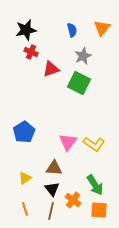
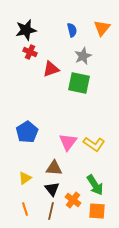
red cross: moved 1 px left
green square: rotated 15 degrees counterclockwise
blue pentagon: moved 3 px right
orange square: moved 2 px left, 1 px down
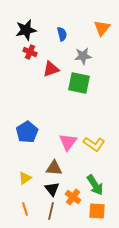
blue semicircle: moved 10 px left, 4 px down
gray star: rotated 18 degrees clockwise
orange cross: moved 3 px up
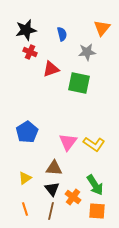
gray star: moved 4 px right, 4 px up
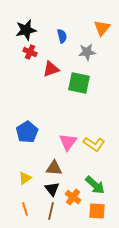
blue semicircle: moved 2 px down
green arrow: rotated 15 degrees counterclockwise
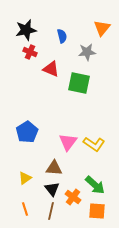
red triangle: rotated 42 degrees clockwise
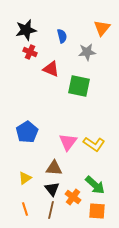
green square: moved 3 px down
brown line: moved 1 px up
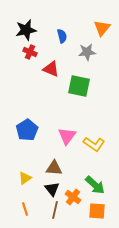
blue pentagon: moved 2 px up
pink triangle: moved 1 px left, 6 px up
brown line: moved 4 px right
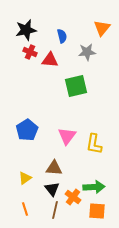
red triangle: moved 1 px left, 9 px up; rotated 18 degrees counterclockwise
green square: moved 3 px left; rotated 25 degrees counterclockwise
yellow L-shape: rotated 65 degrees clockwise
green arrow: moved 1 px left, 2 px down; rotated 45 degrees counterclockwise
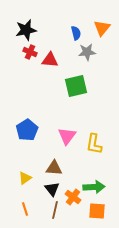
blue semicircle: moved 14 px right, 3 px up
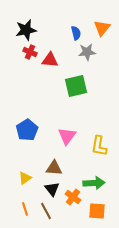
yellow L-shape: moved 5 px right, 2 px down
green arrow: moved 4 px up
brown line: moved 9 px left, 1 px down; rotated 42 degrees counterclockwise
